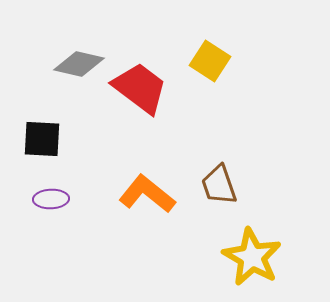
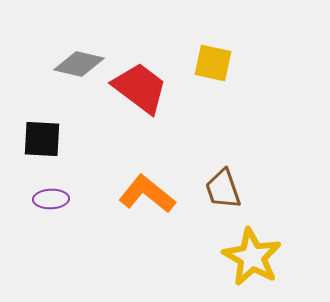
yellow square: moved 3 px right, 2 px down; rotated 21 degrees counterclockwise
brown trapezoid: moved 4 px right, 4 px down
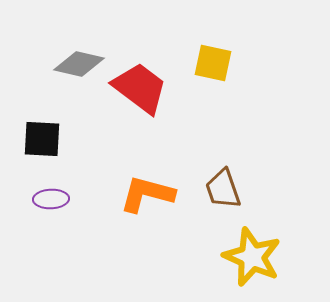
orange L-shape: rotated 24 degrees counterclockwise
yellow star: rotated 6 degrees counterclockwise
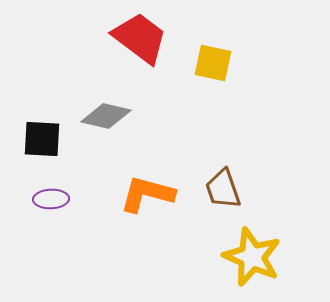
gray diamond: moved 27 px right, 52 px down
red trapezoid: moved 50 px up
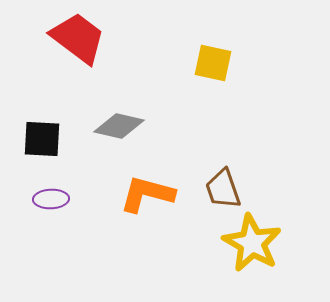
red trapezoid: moved 62 px left
gray diamond: moved 13 px right, 10 px down
yellow star: moved 14 px up; rotated 6 degrees clockwise
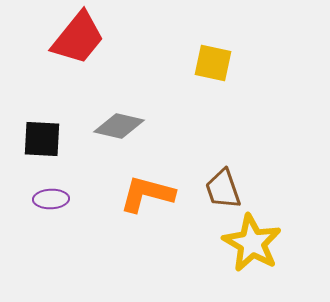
red trapezoid: rotated 92 degrees clockwise
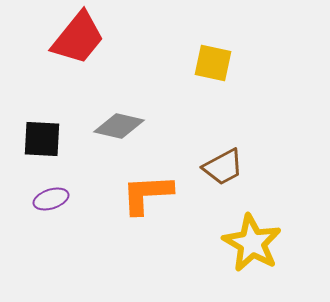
brown trapezoid: moved 22 px up; rotated 99 degrees counterclockwise
orange L-shape: rotated 18 degrees counterclockwise
purple ellipse: rotated 16 degrees counterclockwise
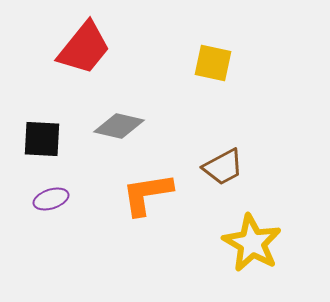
red trapezoid: moved 6 px right, 10 px down
orange L-shape: rotated 6 degrees counterclockwise
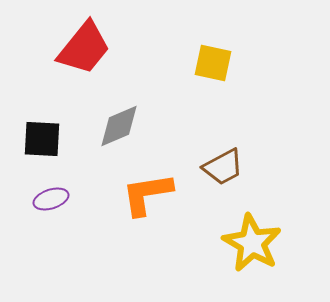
gray diamond: rotated 36 degrees counterclockwise
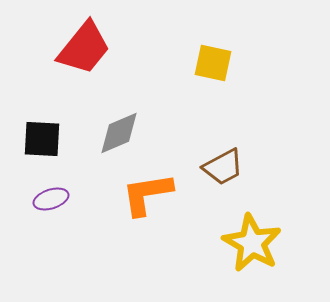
gray diamond: moved 7 px down
